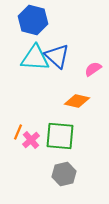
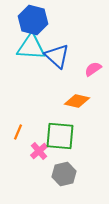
cyan triangle: moved 4 px left, 11 px up
pink cross: moved 8 px right, 11 px down
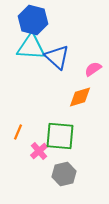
blue triangle: moved 1 px down
orange diamond: moved 3 px right, 4 px up; rotated 30 degrees counterclockwise
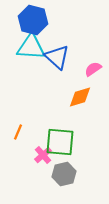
green square: moved 6 px down
pink cross: moved 4 px right, 4 px down
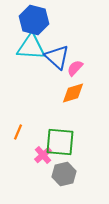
blue hexagon: moved 1 px right
pink semicircle: moved 18 px left, 1 px up; rotated 12 degrees counterclockwise
orange diamond: moved 7 px left, 4 px up
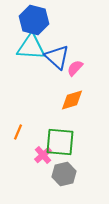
orange diamond: moved 1 px left, 7 px down
